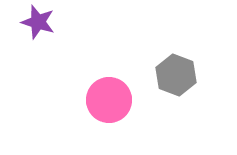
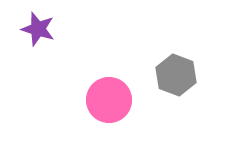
purple star: moved 7 px down
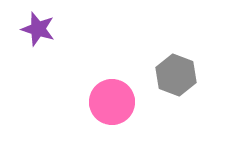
pink circle: moved 3 px right, 2 px down
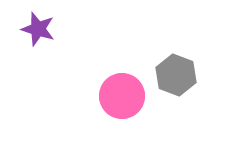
pink circle: moved 10 px right, 6 px up
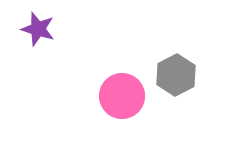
gray hexagon: rotated 12 degrees clockwise
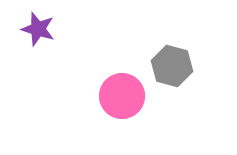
gray hexagon: moved 4 px left, 9 px up; rotated 18 degrees counterclockwise
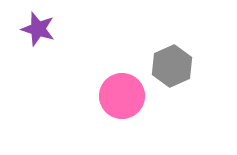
gray hexagon: rotated 21 degrees clockwise
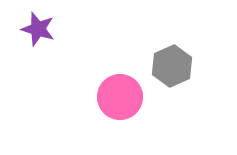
pink circle: moved 2 px left, 1 px down
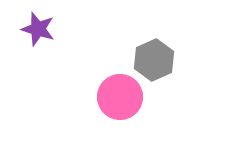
gray hexagon: moved 18 px left, 6 px up
